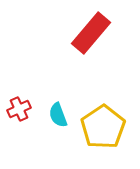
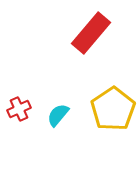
cyan semicircle: rotated 60 degrees clockwise
yellow pentagon: moved 10 px right, 18 px up
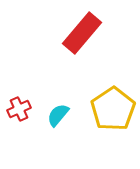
red rectangle: moved 9 px left
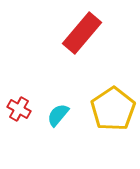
red cross: rotated 35 degrees counterclockwise
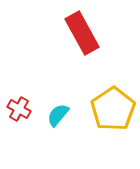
red rectangle: rotated 69 degrees counterclockwise
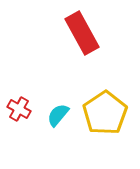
yellow pentagon: moved 8 px left, 4 px down
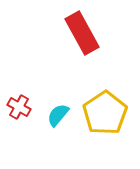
red cross: moved 2 px up
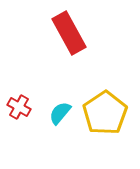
red rectangle: moved 13 px left
cyan semicircle: moved 2 px right, 2 px up
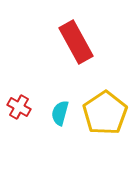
red rectangle: moved 7 px right, 9 px down
cyan semicircle: rotated 25 degrees counterclockwise
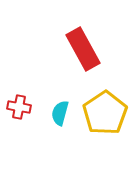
red rectangle: moved 7 px right, 7 px down
red cross: rotated 20 degrees counterclockwise
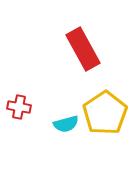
cyan semicircle: moved 6 px right, 11 px down; rotated 120 degrees counterclockwise
